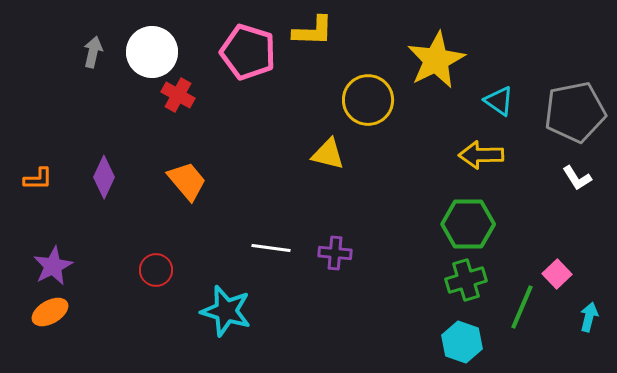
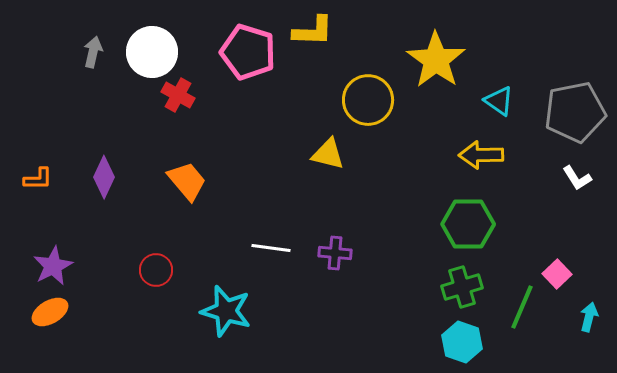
yellow star: rotated 10 degrees counterclockwise
green cross: moved 4 px left, 7 px down
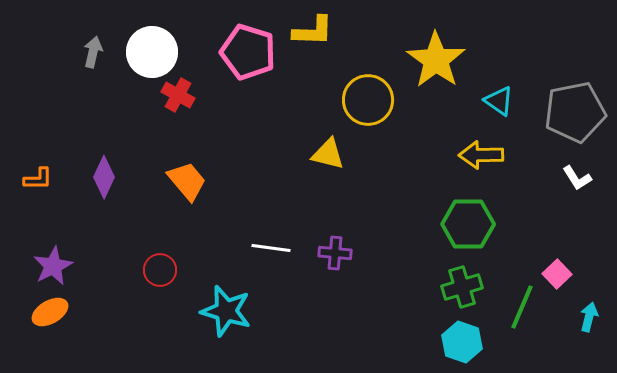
red circle: moved 4 px right
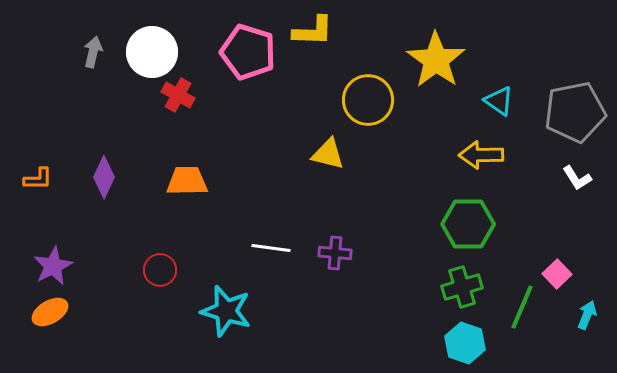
orange trapezoid: rotated 51 degrees counterclockwise
cyan arrow: moved 2 px left, 2 px up; rotated 8 degrees clockwise
cyan hexagon: moved 3 px right, 1 px down
